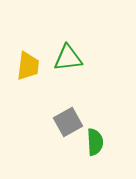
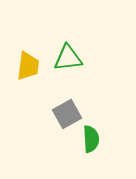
gray square: moved 1 px left, 8 px up
green semicircle: moved 4 px left, 3 px up
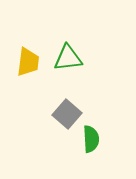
yellow trapezoid: moved 4 px up
gray square: rotated 20 degrees counterclockwise
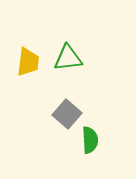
green semicircle: moved 1 px left, 1 px down
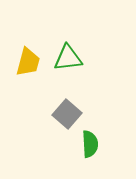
yellow trapezoid: rotated 8 degrees clockwise
green semicircle: moved 4 px down
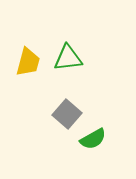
green semicircle: moved 3 px right, 5 px up; rotated 64 degrees clockwise
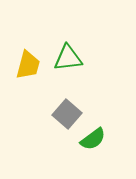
yellow trapezoid: moved 3 px down
green semicircle: rotated 8 degrees counterclockwise
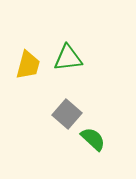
green semicircle: rotated 100 degrees counterclockwise
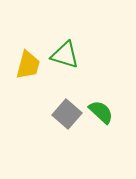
green triangle: moved 3 px left, 3 px up; rotated 24 degrees clockwise
green semicircle: moved 8 px right, 27 px up
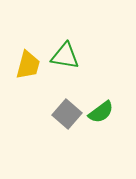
green triangle: moved 1 px down; rotated 8 degrees counterclockwise
green semicircle: rotated 100 degrees clockwise
